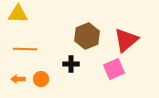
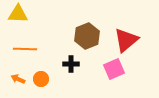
orange arrow: rotated 24 degrees clockwise
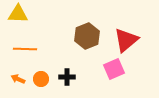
black cross: moved 4 px left, 13 px down
